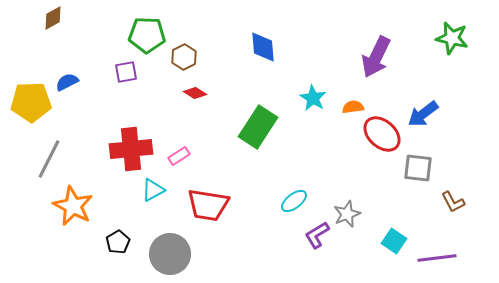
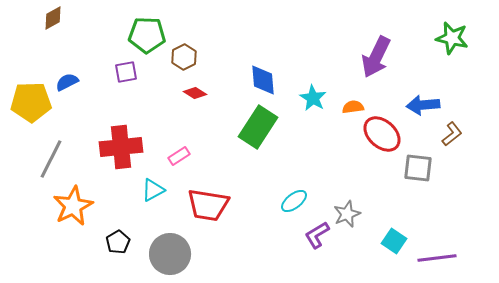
blue diamond: moved 33 px down
blue arrow: moved 9 px up; rotated 32 degrees clockwise
red cross: moved 10 px left, 2 px up
gray line: moved 2 px right
brown L-shape: moved 1 px left, 68 px up; rotated 100 degrees counterclockwise
orange star: rotated 18 degrees clockwise
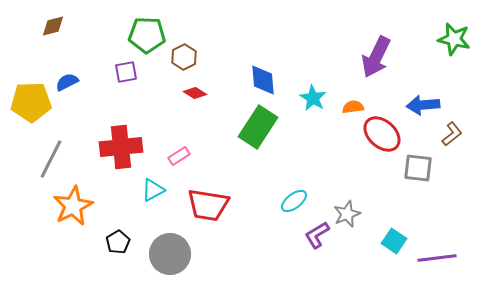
brown diamond: moved 8 px down; rotated 15 degrees clockwise
green star: moved 2 px right, 1 px down
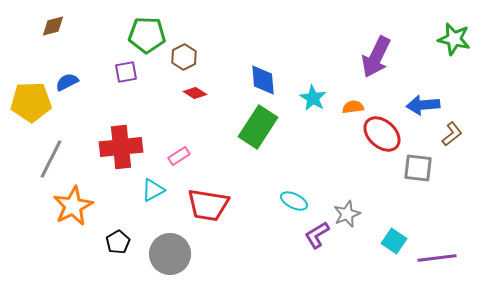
cyan ellipse: rotated 64 degrees clockwise
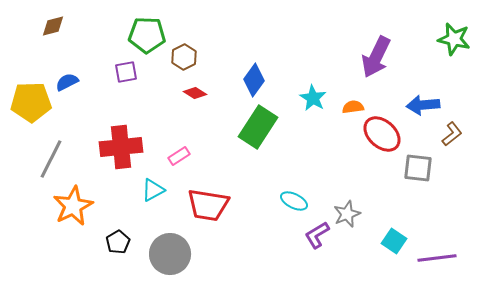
blue diamond: moved 9 px left; rotated 40 degrees clockwise
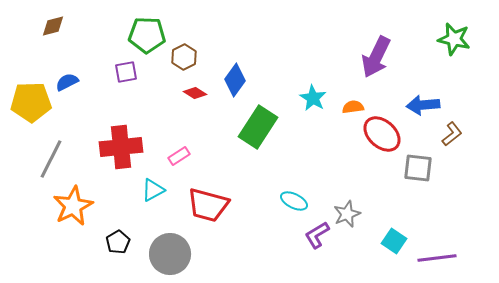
blue diamond: moved 19 px left
red trapezoid: rotated 6 degrees clockwise
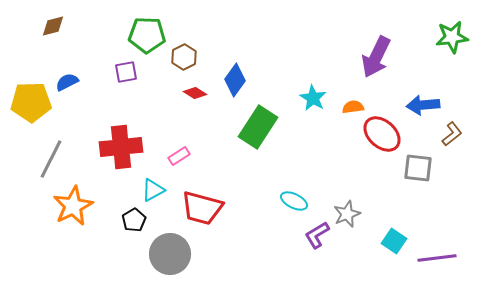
green star: moved 2 px left, 2 px up; rotated 20 degrees counterclockwise
red trapezoid: moved 6 px left, 3 px down
black pentagon: moved 16 px right, 22 px up
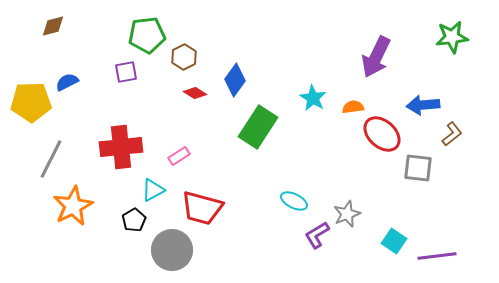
green pentagon: rotated 9 degrees counterclockwise
gray circle: moved 2 px right, 4 px up
purple line: moved 2 px up
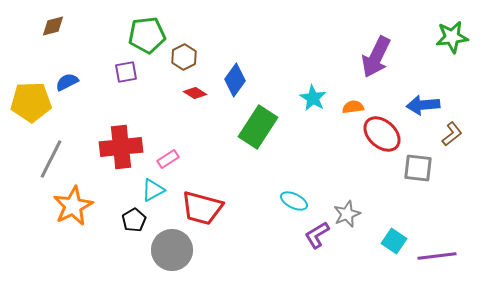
pink rectangle: moved 11 px left, 3 px down
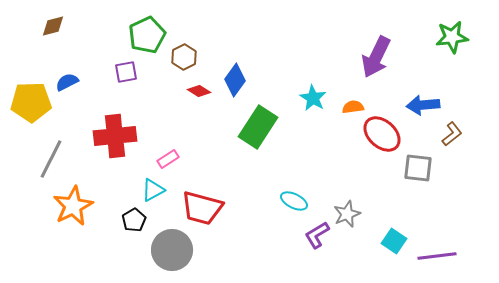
green pentagon: rotated 18 degrees counterclockwise
red diamond: moved 4 px right, 2 px up
red cross: moved 6 px left, 11 px up
